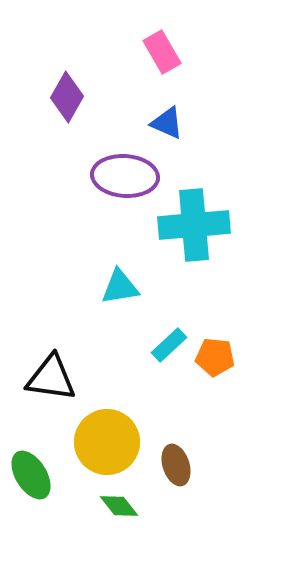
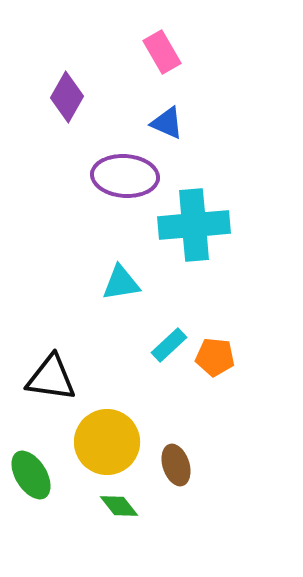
cyan triangle: moved 1 px right, 4 px up
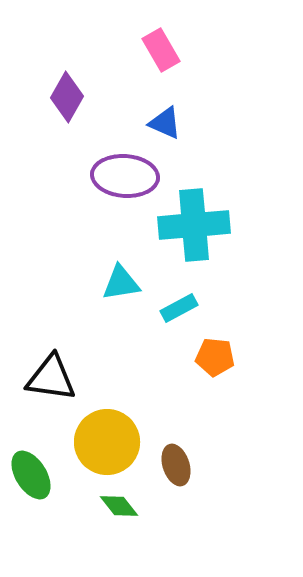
pink rectangle: moved 1 px left, 2 px up
blue triangle: moved 2 px left
cyan rectangle: moved 10 px right, 37 px up; rotated 15 degrees clockwise
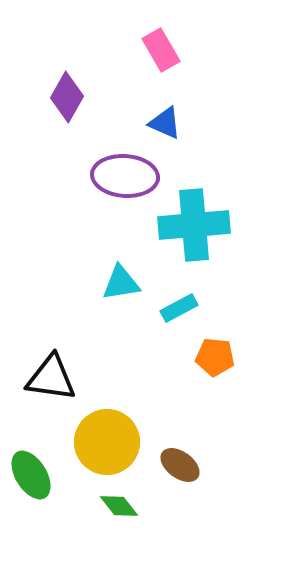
brown ellipse: moved 4 px right; rotated 36 degrees counterclockwise
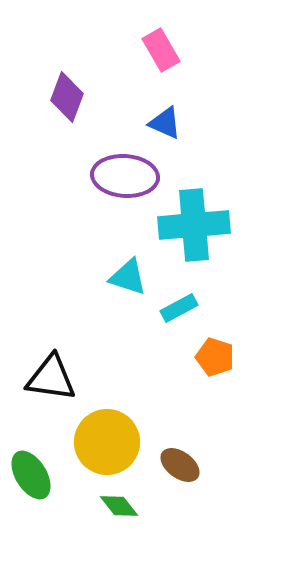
purple diamond: rotated 9 degrees counterclockwise
cyan triangle: moved 7 px right, 6 px up; rotated 27 degrees clockwise
orange pentagon: rotated 12 degrees clockwise
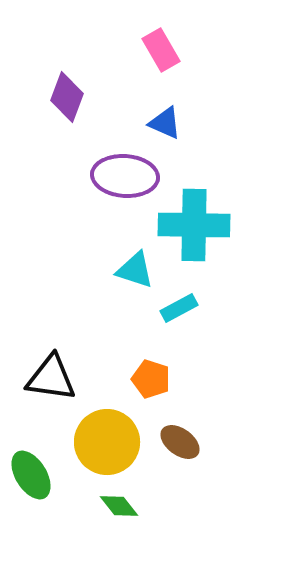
cyan cross: rotated 6 degrees clockwise
cyan triangle: moved 7 px right, 7 px up
orange pentagon: moved 64 px left, 22 px down
brown ellipse: moved 23 px up
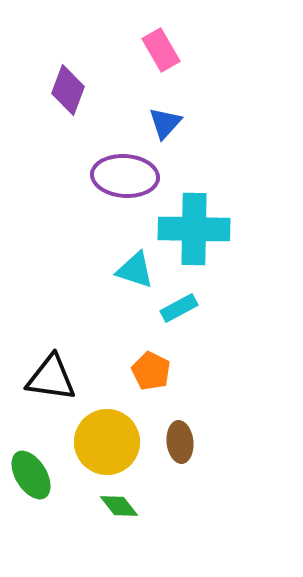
purple diamond: moved 1 px right, 7 px up
blue triangle: rotated 48 degrees clockwise
cyan cross: moved 4 px down
orange pentagon: moved 8 px up; rotated 9 degrees clockwise
brown ellipse: rotated 48 degrees clockwise
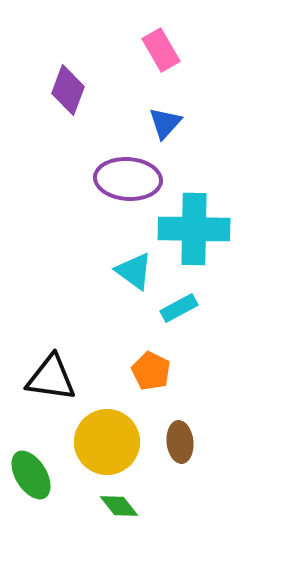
purple ellipse: moved 3 px right, 3 px down
cyan triangle: moved 1 px left, 1 px down; rotated 18 degrees clockwise
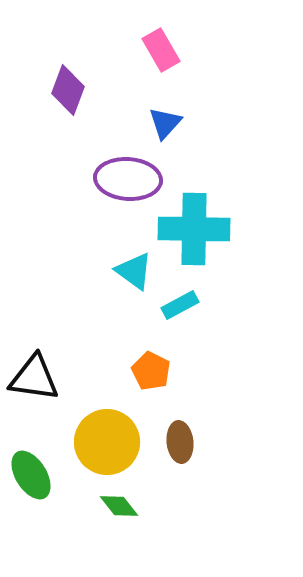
cyan rectangle: moved 1 px right, 3 px up
black triangle: moved 17 px left
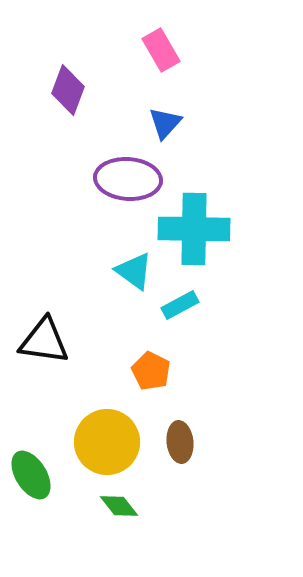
black triangle: moved 10 px right, 37 px up
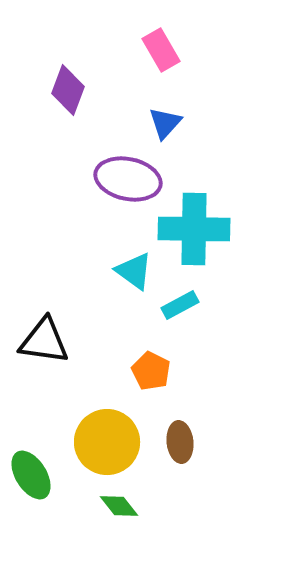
purple ellipse: rotated 8 degrees clockwise
